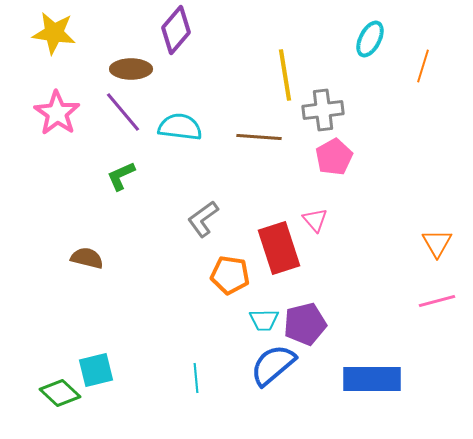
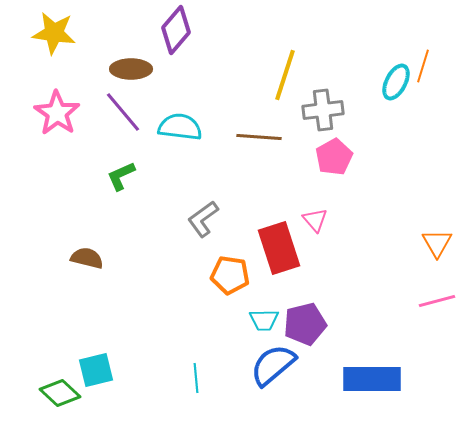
cyan ellipse: moved 26 px right, 43 px down
yellow line: rotated 27 degrees clockwise
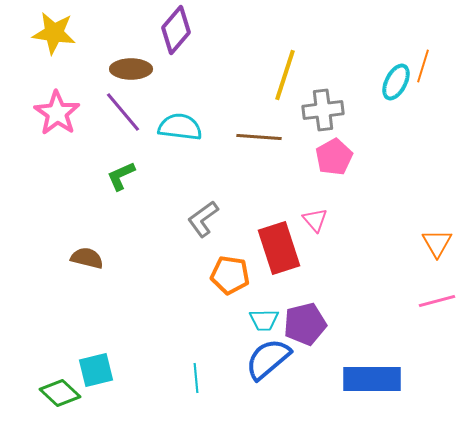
blue semicircle: moved 5 px left, 6 px up
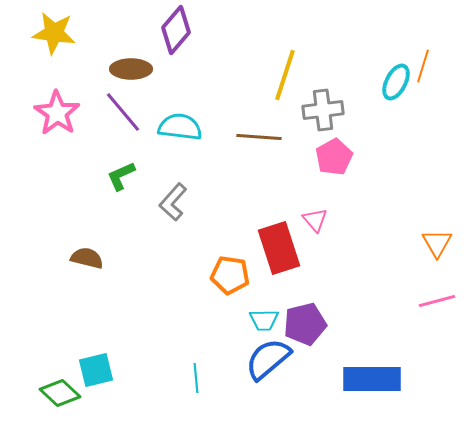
gray L-shape: moved 30 px left, 17 px up; rotated 12 degrees counterclockwise
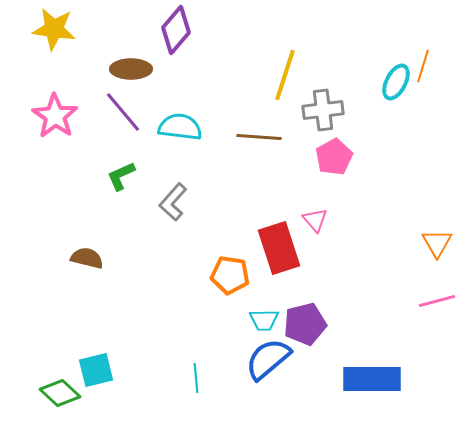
yellow star: moved 4 px up
pink star: moved 2 px left, 3 px down
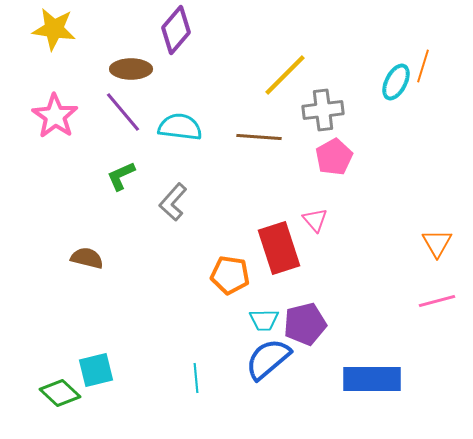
yellow line: rotated 27 degrees clockwise
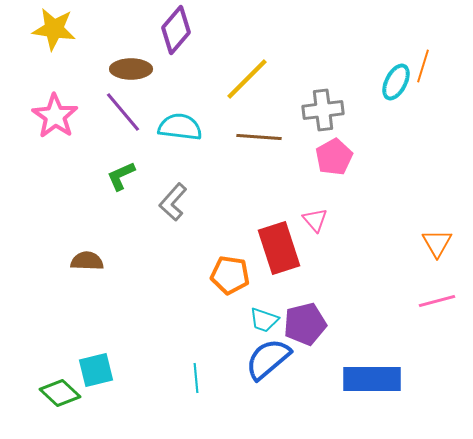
yellow line: moved 38 px left, 4 px down
brown semicircle: moved 3 px down; rotated 12 degrees counterclockwise
cyan trapezoid: rotated 20 degrees clockwise
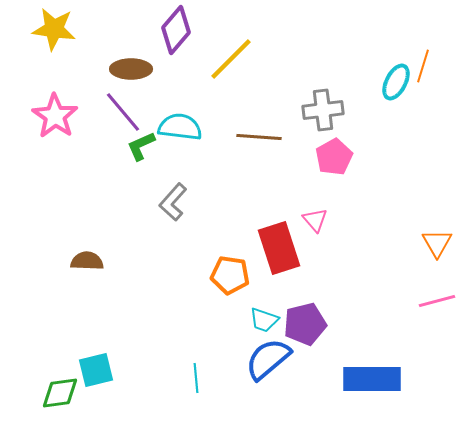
yellow line: moved 16 px left, 20 px up
green L-shape: moved 20 px right, 30 px up
green diamond: rotated 51 degrees counterclockwise
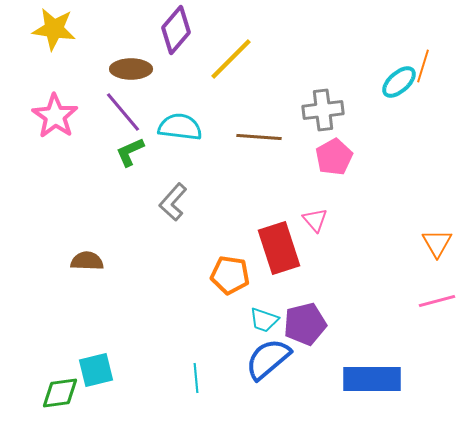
cyan ellipse: moved 3 px right; rotated 21 degrees clockwise
green L-shape: moved 11 px left, 6 px down
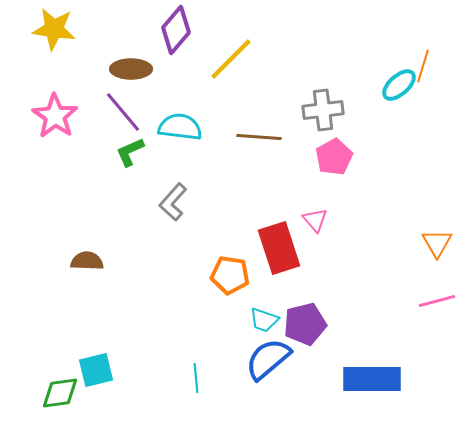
cyan ellipse: moved 3 px down
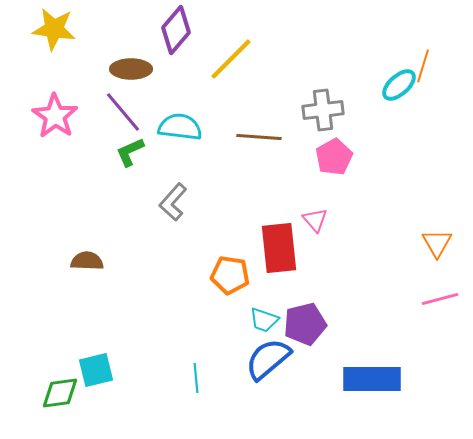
red rectangle: rotated 12 degrees clockwise
pink line: moved 3 px right, 2 px up
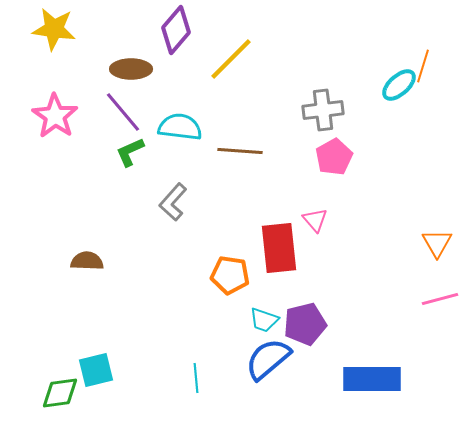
brown line: moved 19 px left, 14 px down
